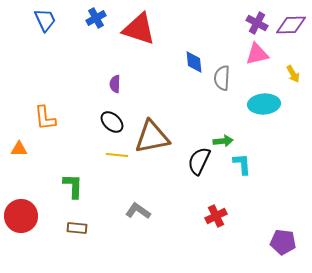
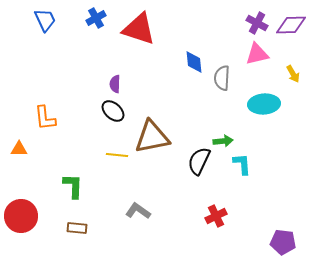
black ellipse: moved 1 px right, 11 px up
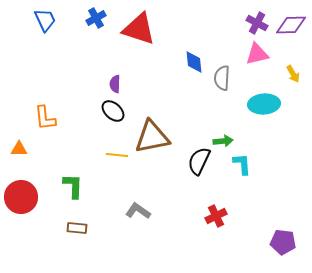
red circle: moved 19 px up
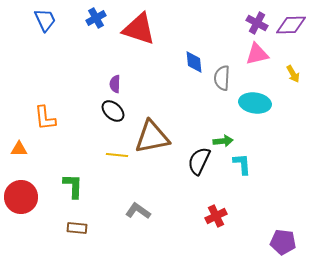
cyan ellipse: moved 9 px left, 1 px up; rotated 12 degrees clockwise
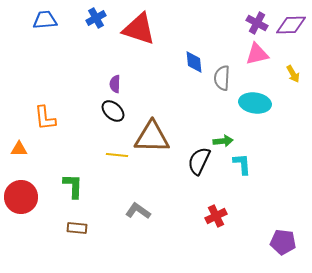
blue trapezoid: rotated 70 degrees counterclockwise
brown triangle: rotated 12 degrees clockwise
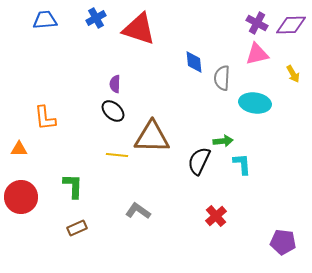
red cross: rotated 15 degrees counterclockwise
brown rectangle: rotated 30 degrees counterclockwise
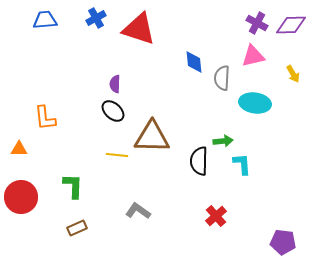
pink triangle: moved 4 px left, 2 px down
black semicircle: rotated 24 degrees counterclockwise
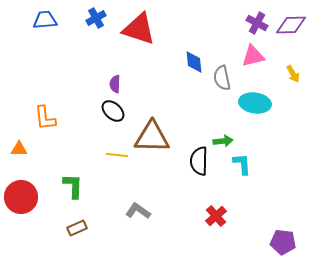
gray semicircle: rotated 15 degrees counterclockwise
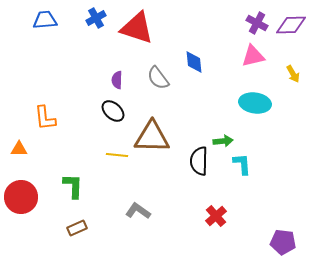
red triangle: moved 2 px left, 1 px up
gray semicircle: moved 64 px left; rotated 25 degrees counterclockwise
purple semicircle: moved 2 px right, 4 px up
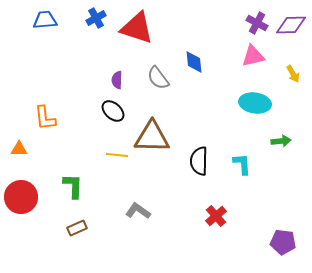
green arrow: moved 58 px right
